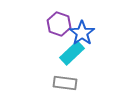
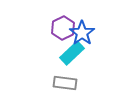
purple hexagon: moved 4 px right, 4 px down; rotated 15 degrees clockwise
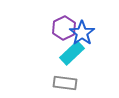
purple hexagon: moved 1 px right
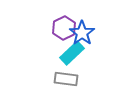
gray rectangle: moved 1 px right, 4 px up
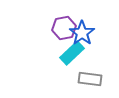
purple hexagon: rotated 15 degrees clockwise
gray rectangle: moved 24 px right
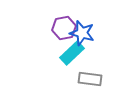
blue star: rotated 20 degrees counterclockwise
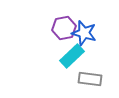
blue star: moved 2 px right
cyan rectangle: moved 3 px down
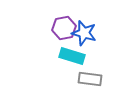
cyan rectangle: rotated 60 degrees clockwise
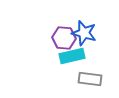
purple hexagon: moved 10 px down; rotated 15 degrees clockwise
cyan rectangle: rotated 30 degrees counterclockwise
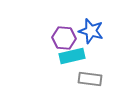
blue star: moved 7 px right, 2 px up
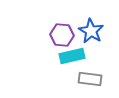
blue star: rotated 15 degrees clockwise
purple hexagon: moved 2 px left, 3 px up
